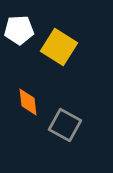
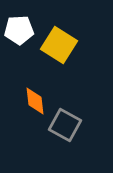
yellow square: moved 2 px up
orange diamond: moved 7 px right, 1 px up
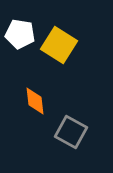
white pentagon: moved 1 px right, 4 px down; rotated 12 degrees clockwise
gray square: moved 6 px right, 7 px down
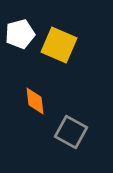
white pentagon: rotated 24 degrees counterclockwise
yellow square: rotated 9 degrees counterclockwise
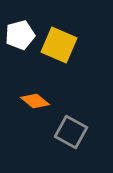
white pentagon: moved 1 px down
orange diamond: rotated 44 degrees counterclockwise
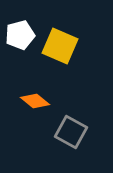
yellow square: moved 1 px right, 1 px down
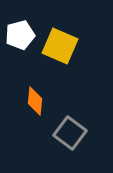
orange diamond: rotated 56 degrees clockwise
gray square: moved 1 px left, 1 px down; rotated 8 degrees clockwise
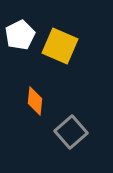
white pentagon: rotated 12 degrees counterclockwise
gray square: moved 1 px right, 1 px up; rotated 12 degrees clockwise
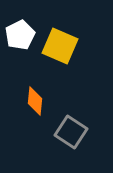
gray square: rotated 16 degrees counterclockwise
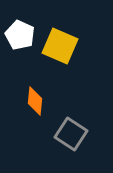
white pentagon: rotated 20 degrees counterclockwise
gray square: moved 2 px down
